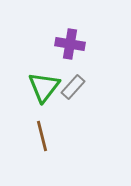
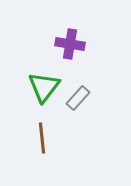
gray rectangle: moved 5 px right, 11 px down
brown line: moved 2 px down; rotated 8 degrees clockwise
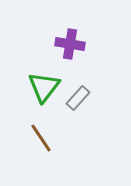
brown line: moved 1 px left; rotated 28 degrees counterclockwise
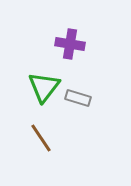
gray rectangle: rotated 65 degrees clockwise
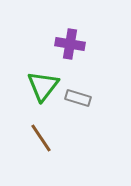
green triangle: moved 1 px left, 1 px up
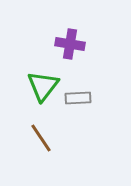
gray rectangle: rotated 20 degrees counterclockwise
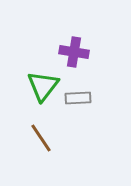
purple cross: moved 4 px right, 8 px down
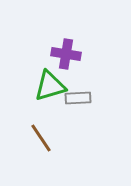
purple cross: moved 8 px left, 2 px down
green triangle: moved 7 px right; rotated 36 degrees clockwise
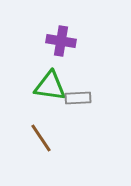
purple cross: moved 5 px left, 13 px up
green triangle: rotated 24 degrees clockwise
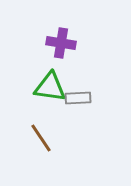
purple cross: moved 2 px down
green triangle: moved 1 px down
